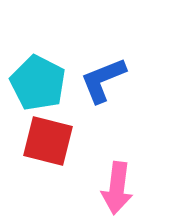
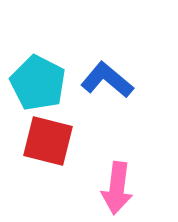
blue L-shape: moved 4 px right; rotated 62 degrees clockwise
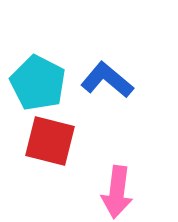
red square: moved 2 px right
pink arrow: moved 4 px down
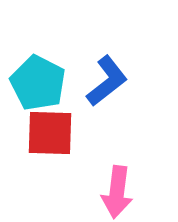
blue L-shape: moved 1 px down; rotated 102 degrees clockwise
red square: moved 8 px up; rotated 12 degrees counterclockwise
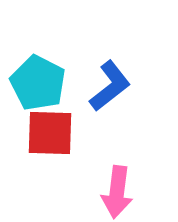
blue L-shape: moved 3 px right, 5 px down
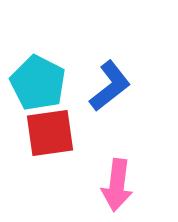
red square: rotated 10 degrees counterclockwise
pink arrow: moved 7 px up
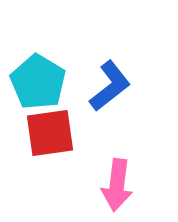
cyan pentagon: moved 1 px up; rotated 4 degrees clockwise
